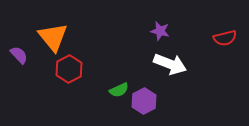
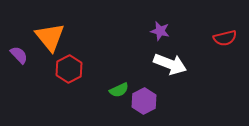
orange triangle: moved 3 px left
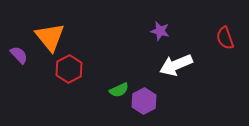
red semicircle: rotated 85 degrees clockwise
white arrow: moved 6 px right, 1 px down; rotated 136 degrees clockwise
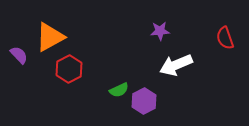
purple star: rotated 18 degrees counterclockwise
orange triangle: rotated 40 degrees clockwise
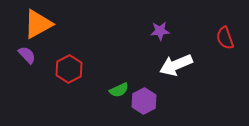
orange triangle: moved 12 px left, 13 px up
purple semicircle: moved 8 px right
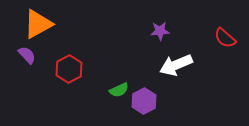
red semicircle: rotated 30 degrees counterclockwise
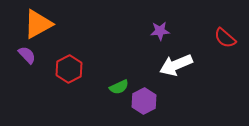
green semicircle: moved 3 px up
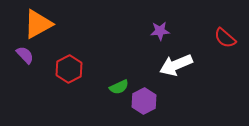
purple semicircle: moved 2 px left
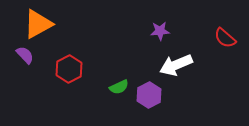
purple hexagon: moved 5 px right, 6 px up
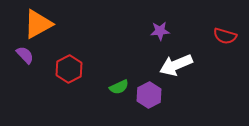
red semicircle: moved 2 px up; rotated 25 degrees counterclockwise
